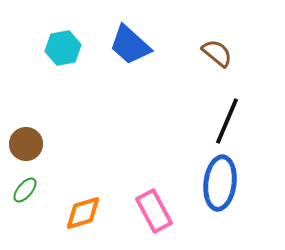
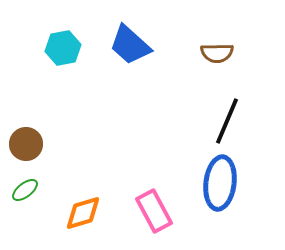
brown semicircle: rotated 140 degrees clockwise
green ellipse: rotated 12 degrees clockwise
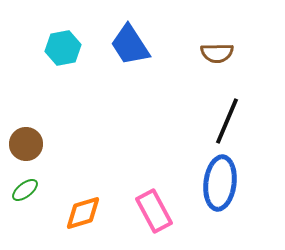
blue trapezoid: rotated 15 degrees clockwise
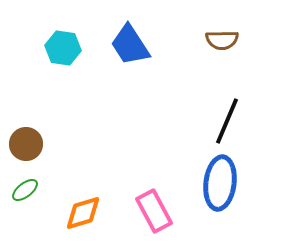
cyan hexagon: rotated 20 degrees clockwise
brown semicircle: moved 5 px right, 13 px up
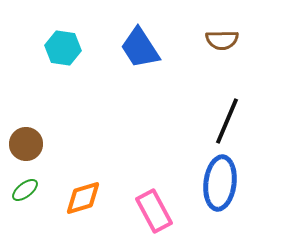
blue trapezoid: moved 10 px right, 3 px down
orange diamond: moved 15 px up
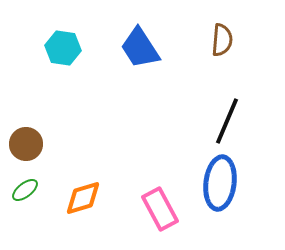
brown semicircle: rotated 84 degrees counterclockwise
pink rectangle: moved 6 px right, 2 px up
